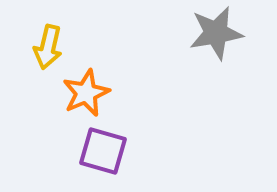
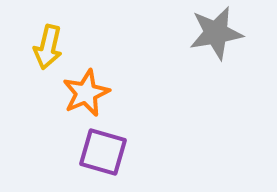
purple square: moved 1 px down
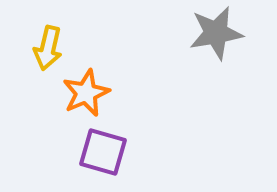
yellow arrow: moved 1 px down
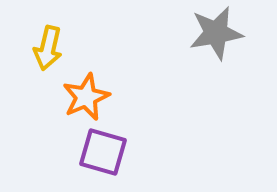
orange star: moved 4 px down
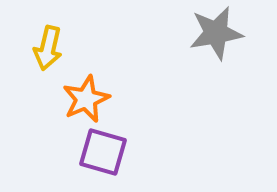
orange star: moved 2 px down
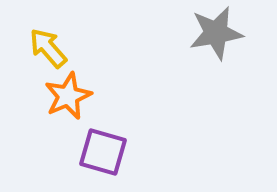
yellow arrow: rotated 126 degrees clockwise
orange star: moved 18 px left, 3 px up
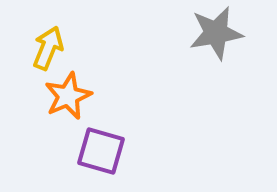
yellow arrow: rotated 63 degrees clockwise
purple square: moved 2 px left, 1 px up
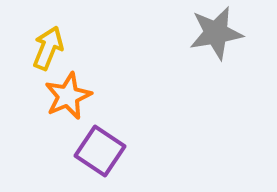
purple square: moved 1 px left; rotated 18 degrees clockwise
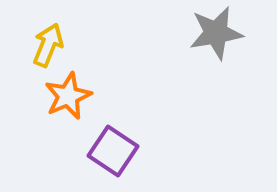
yellow arrow: moved 3 px up
purple square: moved 13 px right
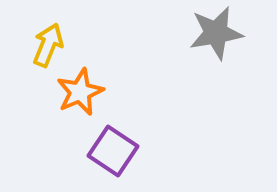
orange star: moved 12 px right, 4 px up
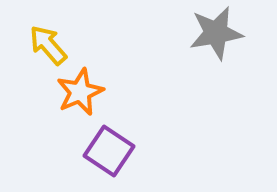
yellow arrow: rotated 63 degrees counterclockwise
purple square: moved 4 px left
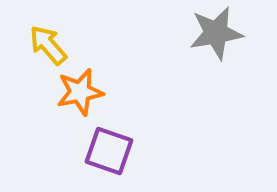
orange star: rotated 12 degrees clockwise
purple square: rotated 15 degrees counterclockwise
